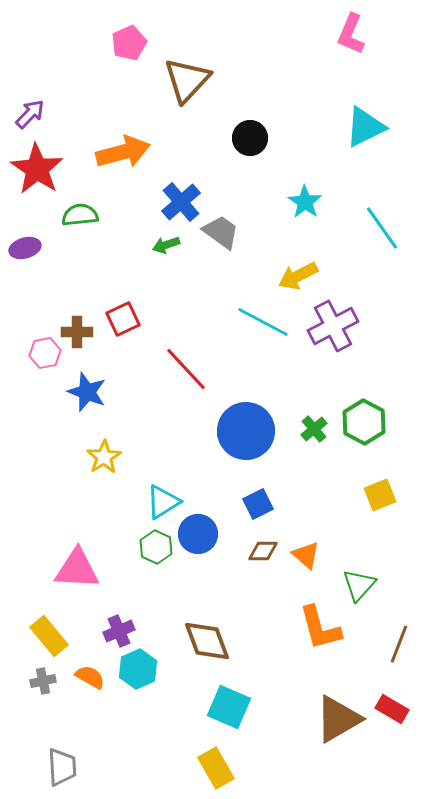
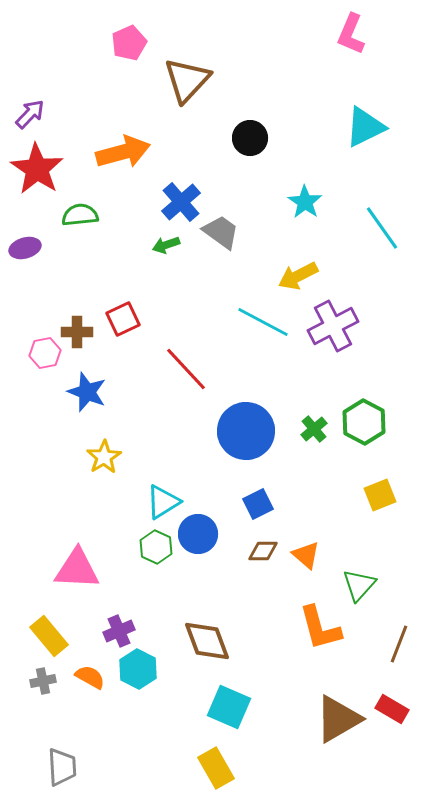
cyan hexagon at (138, 669): rotated 9 degrees counterclockwise
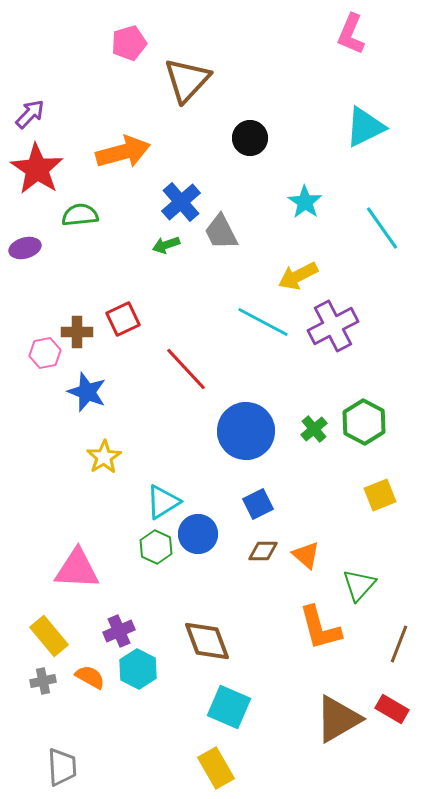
pink pentagon at (129, 43): rotated 8 degrees clockwise
gray trapezoid at (221, 232): rotated 153 degrees counterclockwise
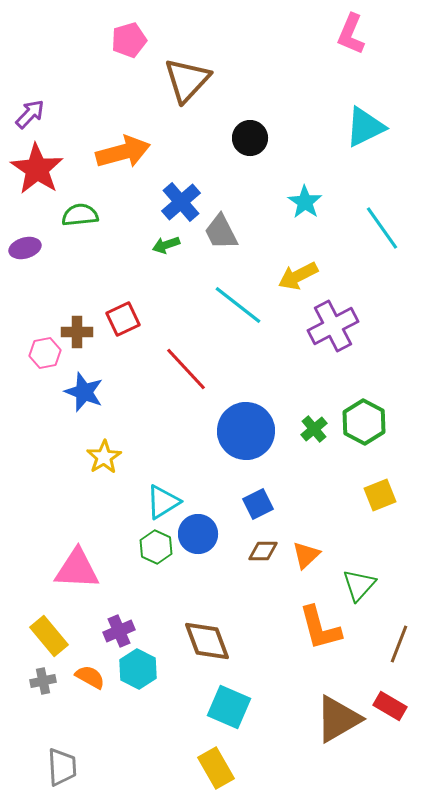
pink pentagon at (129, 43): moved 3 px up
cyan line at (263, 322): moved 25 px left, 17 px up; rotated 10 degrees clockwise
blue star at (87, 392): moved 3 px left
orange triangle at (306, 555): rotated 36 degrees clockwise
red rectangle at (392, 709): moved 2 px left, 3 px up
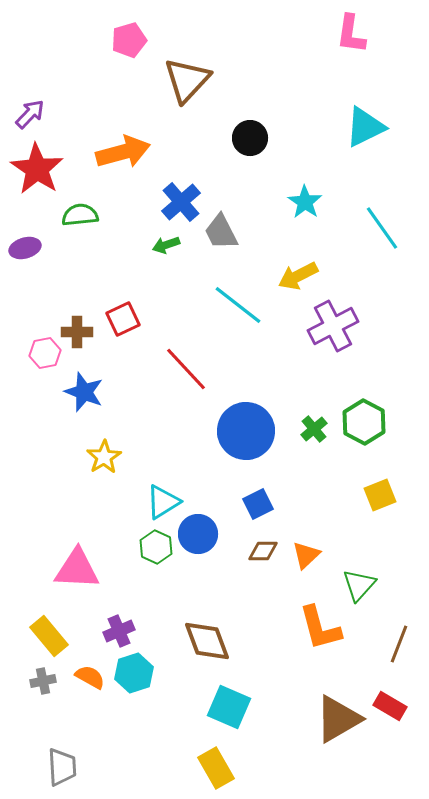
pink L-shape at (351, 34): rotated 15 degrees counterclockwise
cyan hexagon at (138, 669): moved 4 px left, 4 px down; rotated 15 degrees clockwise
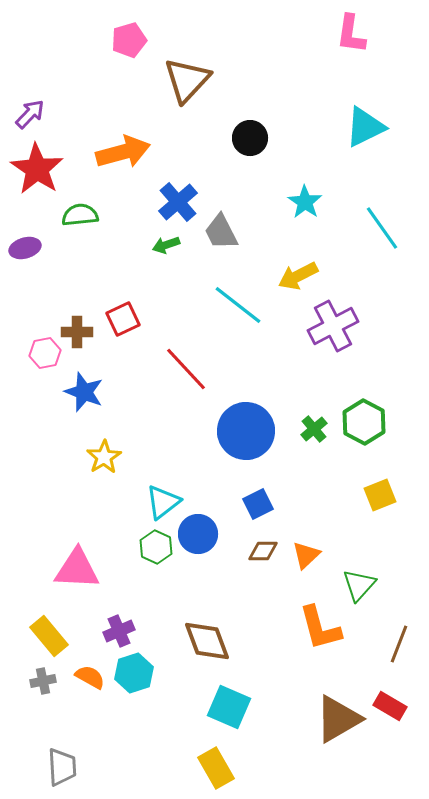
blue cross at (181, 202): moved 3 px left
cyan triangle at (163, 502): rotated 6 degrees counterclockwise
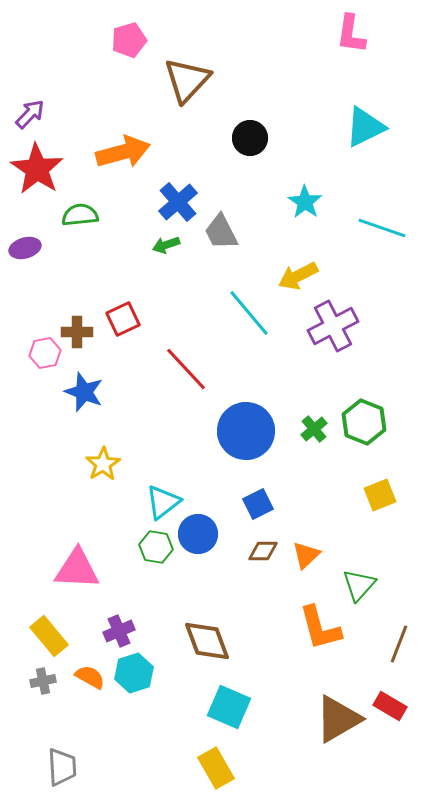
cyan line at (382, 228): rotated 36 degrees counterclockwise
cyan line at (238, 305): moved 11 px right, 8 px down; rotated 12 degrees clockwise
green hexagon at (364, 422): rotated 6 degrees counterclockwise
yellow star at (104, 457): moved 1 px left, 7 px down
green hexagon at (156, 547): rotated 16 degrees counterclockwise
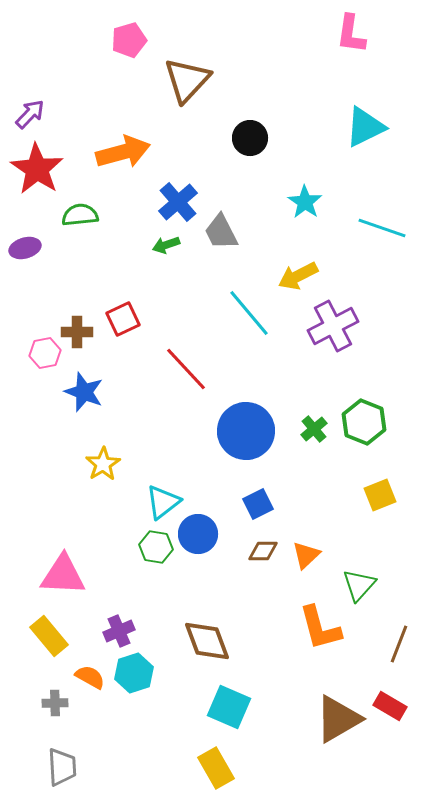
pink triangle at (77, 569): moved 14 px left, 6 px down
gray cross at (43, 681): moved 12 px right, 22 px down; rotated 10 degrees clockwise
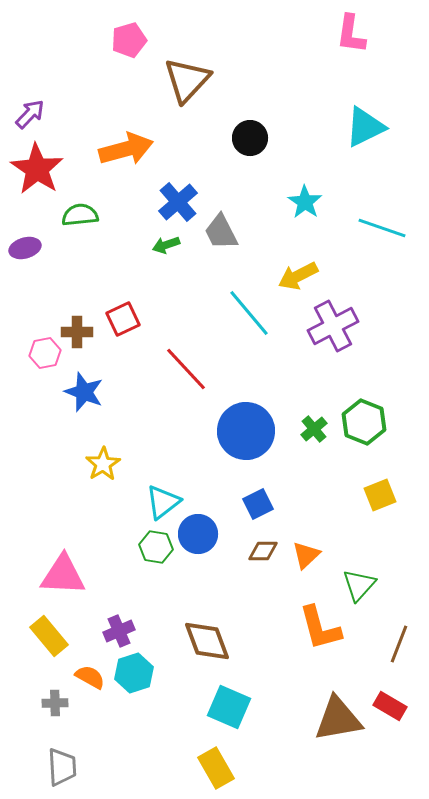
orange arrow at (123, 152): moved 3 px right, 3 px up
brown triangle at (338, 719): rotated 20 degrees clockwise
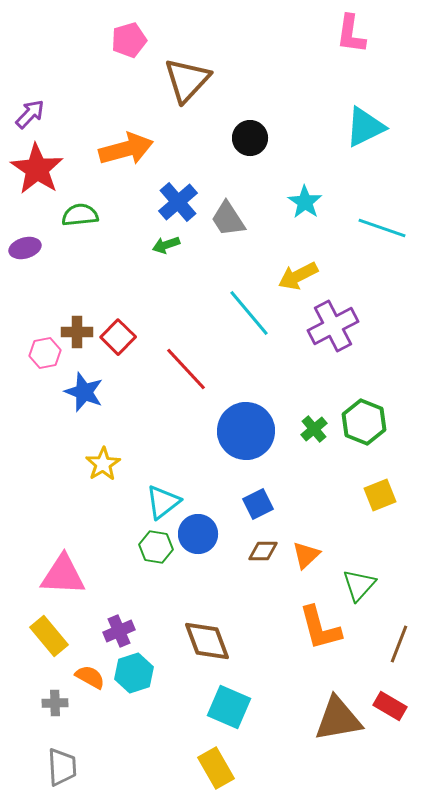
gray trapezoid at (221, 232): moved 7 px right, 13 px up; rotated 6 degrees counterclockwise
red square at (123, 319): moved 5 px left, 18 px down; rotated 20 degrees counterclockwise
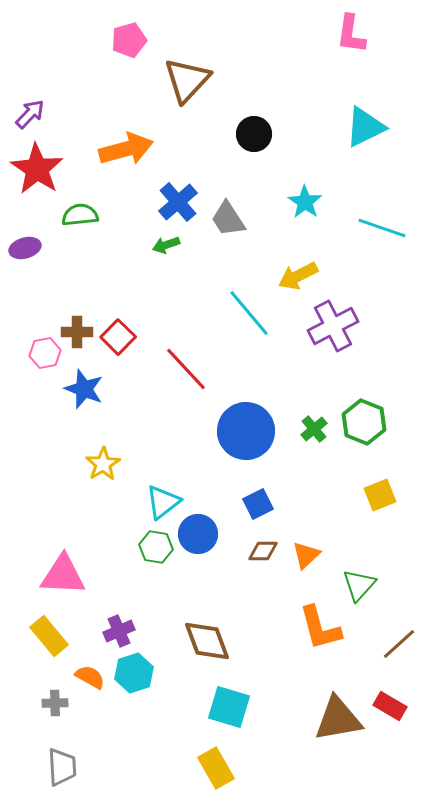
black circle at (250, 138): moved 4 px right, 4 px up
blue star at (84, 392): moved 3 px up
brown line at (399, 644): rotated 27 degrees clockwise
cyan square at (229, 707): rotated 6 degrees counterclockwise
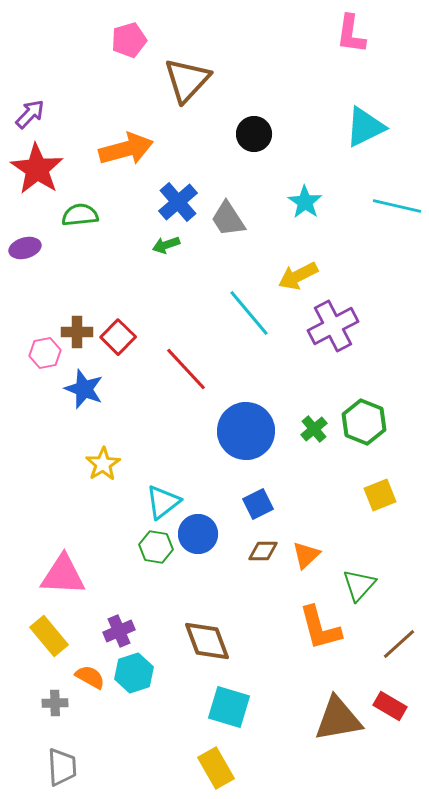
cyan line at (382, 228): moved 15 px right, 22 px up; rotated 6 degrees counterclockwise
